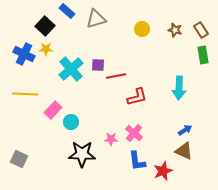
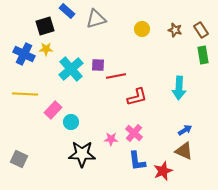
black square: rotated 30 degrees clockwise
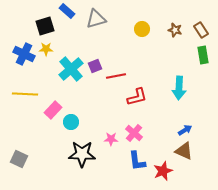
purple square: moved 3 px left, 1 px down; rotated 24 degrees counterclockwise
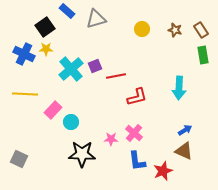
black square: moved 1 px down; rotated 18 degrees counterclockwise
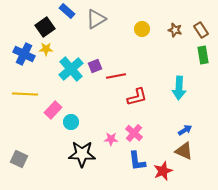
gray triangle: rotated 15 degrees counterclockwise
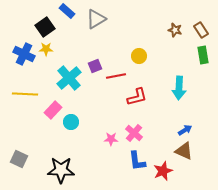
yellow circle: moved 3 px left, 27 px down
cyan cross: moved 2 px left, 9 px down
black star: moved 21 px left, 16 px down
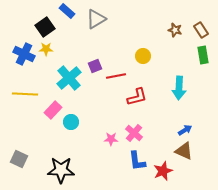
yellow circle: moved 4 px right
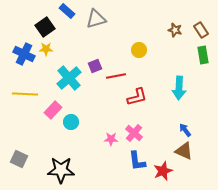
gray triangle: rotated 15 degrees clockwise
yellow circle: moved 4 px left, 6 px up
blue arrow: rotated 96 degrees counterclockwise
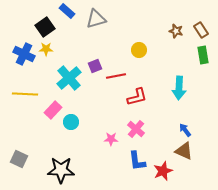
brown star: moved 1 px right, 1 px down
pink cross: moved 2 px right, 4 px up
